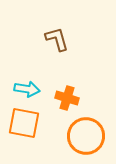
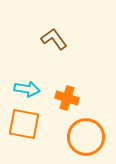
brown L-shape: moved 3 px left; rotated 20 degrees counterclockwise
orange square: moved 1 px down
orange circle: moved 1 px down
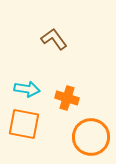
orange circle: moved 5 px right
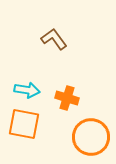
cyan arrow: moved 1 px down
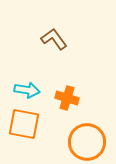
orange circle: moved 4 px left, 5 px down
